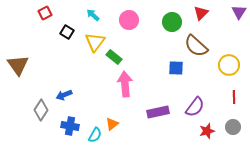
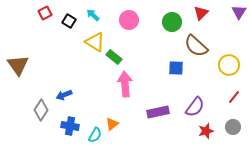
black square: moved 2 px right, 11 px up
yellow triangle: rotated 35 degrees counterclockwise
red line: rotated 40 degrees clockwise
red star: moved 1 px left
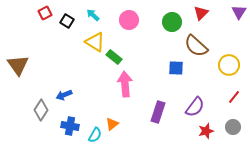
black square: moved 2 px left
purple rectangle: rotated 60 degrees counterclockwise
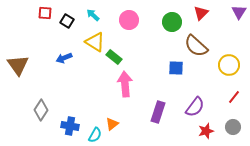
red square: rotated 32 degrees clockwise
blue arrow: moved 37 px up
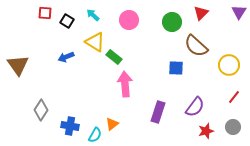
blue arrow: moved 2 px right, 1 px up
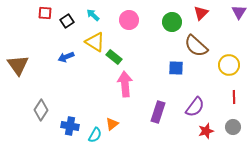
black square: rotated 24 degrees clockwise
red line: rotated 40 degrees counterclockwise
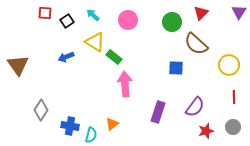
pink circle: moved 1 px left
brown semicircle: moved 2 px up
cyan semicircle: moved 4 px left; rotated 14 degrees counterclockwise
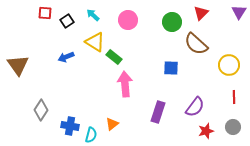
blue square: moved 5 px left
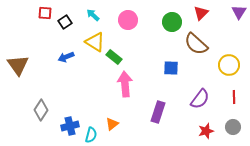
black square: moved 2 px left, 1 px down
purple semicircle: moved 5 px right, 8 px up
blue cross: rotated 24 degrees counterclockwise
